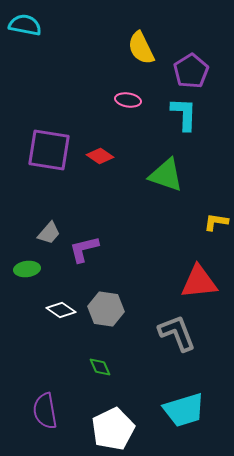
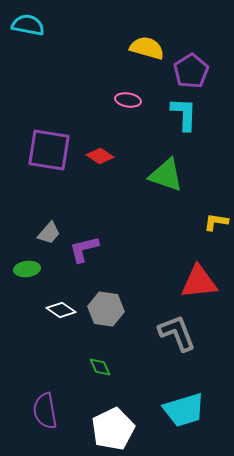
cyan semicircle: moved 3 px right
yellow semicircle: moved 6 px right; rotated 132 degrees clockwise
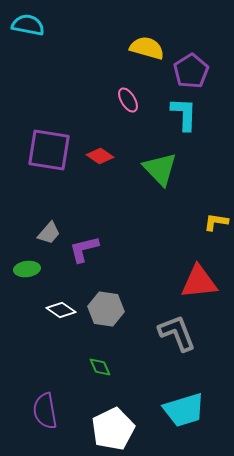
pink ellipse: rotated 50 degrees clockwise
green triangle: moved 6 px left, 6 px up; rotated 27 degrees clockwise
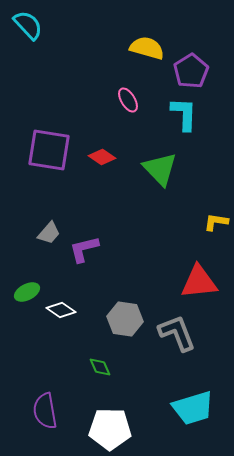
cyan semicircle: rotated 36 degrees clockwise
red diamond: moved 2 px right, 1 px down
green ellipse: moved 23 px down; rotated 20 degrees counterclockwise
gray hexagon: moved 19 px right, 10 px down
cyan trapezoid: moved 9 px right, 2 px up
white pentagon: moved 3 px left; rotated 27 degrees clockwise
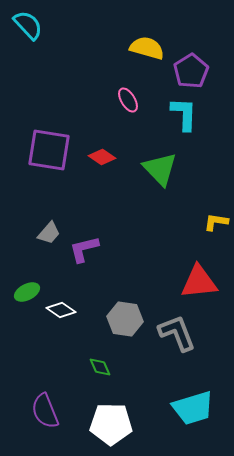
purple semicircle: rotated 12 degrees counterclockwise
white pentagon: moved 1 px right, 5 px up
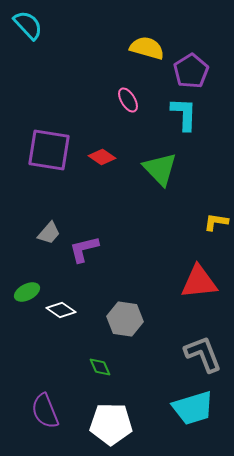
gray L-shape: moved 26 px right, 21 px down
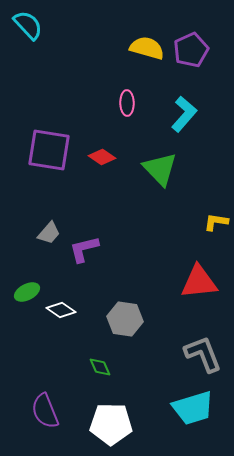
purple pentagon: moved 21 px up; rotated 8 degrees clockwise
pink ellipse: moved 1 px left, 3 px down; rotated 30 degrees clockwise
cyan L-shape: rotated 39 degrees clockwise
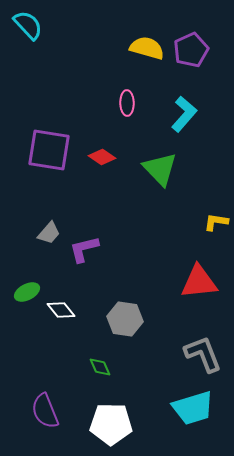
white diamond: rotated 16 degrees clockwise
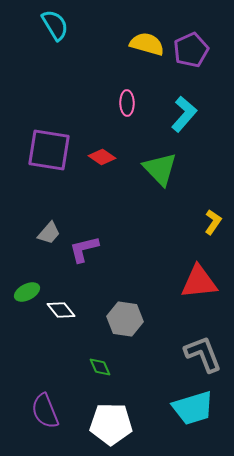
cyan semicircle: moved 27 px right; rotated 12 degrees clockwise
yellow semicircle: moved 4 px up
yellow L-shape: moved 3 px left; rotated 115 degrees clockwise
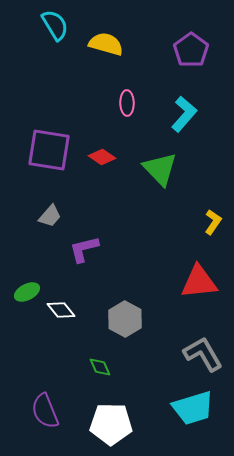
yellow semicircle: moved 41 px left
purple pentagon: rotated 12 degrees counterclockwise
gray trapezoid: moved 1 px right, 17 px up
gray hexagon: rotated 20 degrees clockwise
gray L-shape: rotated 9 degrees counterclockwise
